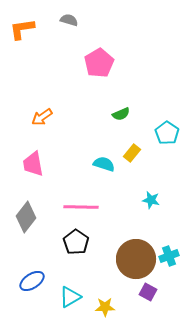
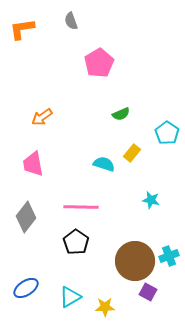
gray semicircle: moved 2 px right, 1 px down; rotated 126 degrees counterclockwise
brown circle: moved 1 px left, 2 px down
blue ellipse: moved 6 px left, 7 px down
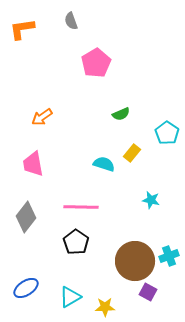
pink pentagon: moved 3 px left
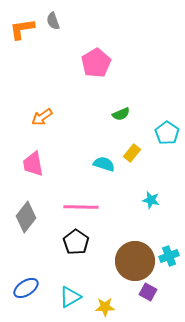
gray semicircle: moved 18 px left
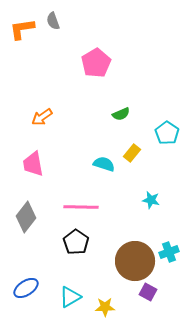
cyan cross: moved 4 px up
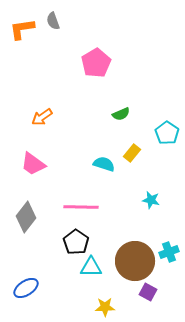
pink trapezoid: rotated 44 degrees counterclockwise
cyan triangle: moved 21 px right, 30 px up; rotated 30 degrees clockwise
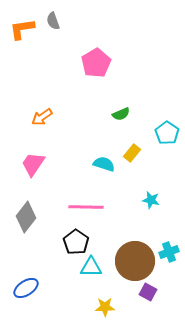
pink trapezoid: rotated 88 degrees clockwise
pink line: moved 5 px right
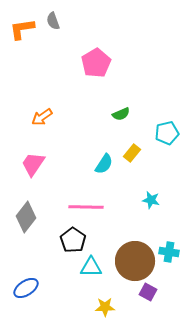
cyan pentagon: rotated 25 degrees clockwise
cyan semicircle: rotated 105 degrees clockwise
black pentagon: moved 3 px left, 2 px up
cyan cross: rotated 30 degrees clockwise
